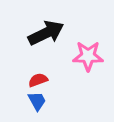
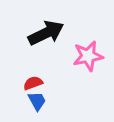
pink star: rotated 12 degrees counterclockwise
red semicircle: moved 5 px left, 3 px down
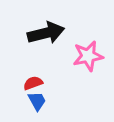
black arrow: rotated 12 degrees clockwise
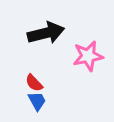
red semicircle: moved 1 px right; rotated 114 degrees counterclockwise
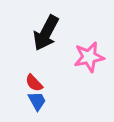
black arrow: rotated 132 degrees clockwise
pink star: moved 1 px right, 1 px down
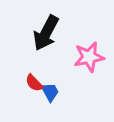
blue trapezoid: moved 13 px right, 9 px up
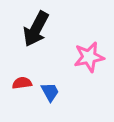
black arrow: moved 10 px left, 4 px up
red semicircle: moved 12 px left; rotated 126 degrees clockwise
